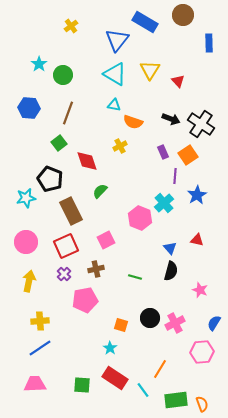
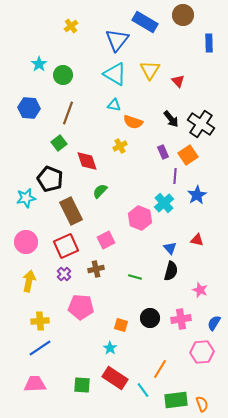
black arrow at (171, 119): rotated 30 degrees clockwise
pink pentagon at (85, 300): moved 4 px left, 7 px down; rotated 15 degrees clockwise
pink cross at (175, 323): moved 6 px right, 4 px up; rotated 18 degrees clockwise
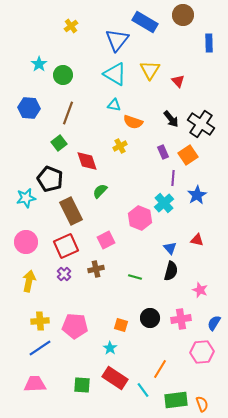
purple line at (175, 176): moved 2 px left, 2 px down
pink pentagon at (81, 307): moved 6 px left, 19 px down
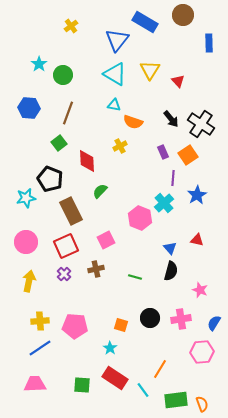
red diamond at (87, 161): rotated 15 degrees clockwise
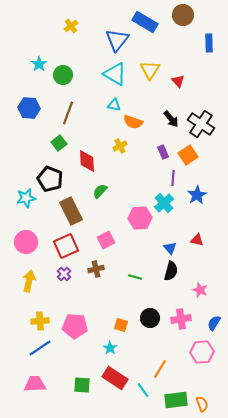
pink hexagon at (140, 218): rotated 25 degrees counterclockwise
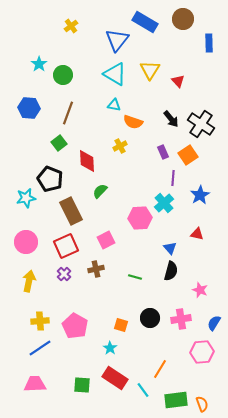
brown circle at (183, 15): moved 4 px down
blue star at (197, 195): moved 3 px right
red triangle at (197, 240): moved 6 px up
pink pentagon at (75, 326): rotated 25 degrees clockwise
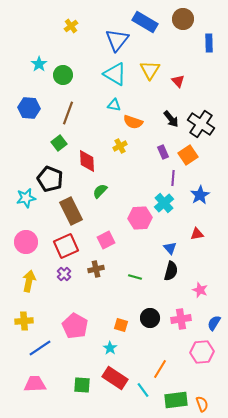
red triangle at (197, 234): rotated 24 degrees counterclockwise
yellow cross at (40, 321): moved 16 px left
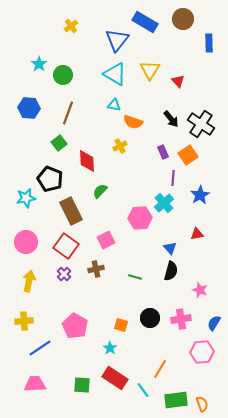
red square at (66, 246): rotated 30 degrees counterclockwise
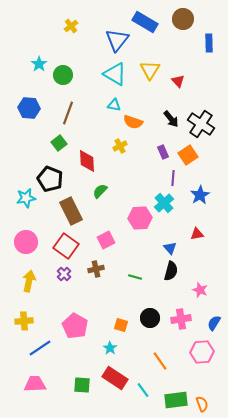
orange line at (160, 369): moved 8 px up; rotated 66 degrees counterclockwise
